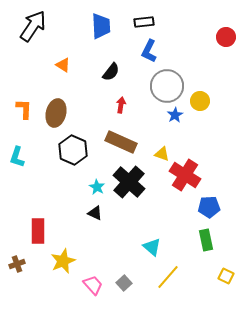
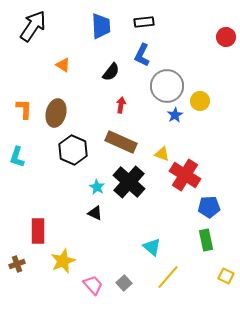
blue L-shape: moved 7 px left, 4 px down
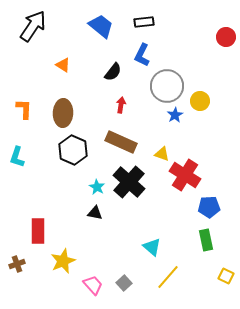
blue trapezoid: rotated 48 degrees counterclockwise
black semicircle: moved 2 px right
brown ellipse: moved 7 px right; rotated 12 degrees counterclockwise
black triangle: rotated 14 degrees counterclockwise
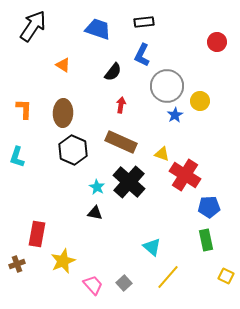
blue trapezoid: moved 3 px left, 3 px down; rotated 20 degrees counterclockwise
red circle: moved 9 px left, 5 px down
red rectangle: moved 1 px left, 3 px down; rotated 10 degrees clockwise
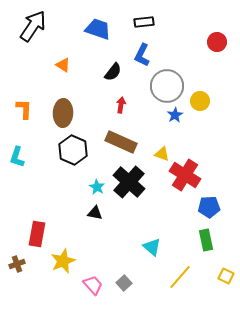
yellow line: moved 12 px right
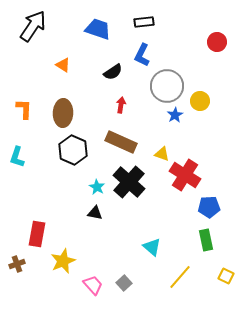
black semicircle: rotated 18 degrees clockwise
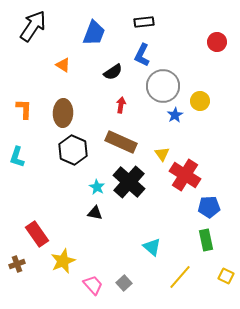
blue trapezoid: moved 4 px left, 4 px down; rotated 92 degrees clockwise
gray circle: moved 4 px left
yellow triangle: rotated 35 degrees clockwise
red rectangle: rotated 45 degrees counterclockwise
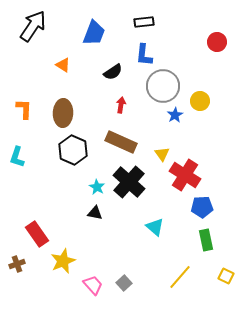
blue L-shape: moved 2 px right; rotated 20 degrees counterclockwise
blue pentagon: moved 7 px left
cyan triangle: moved 3 px right, 20 px up
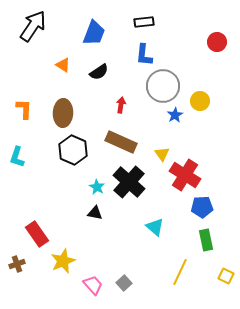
black semicircle: moved 14 px left
yellow line: moved 5 px up; rotated 16 degrees counterclockwise
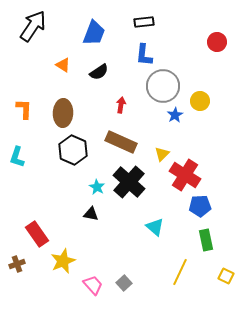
yellow triangle: rotated 21 degrees clockwise
blue pentagon: moved 2 px left, 1 px up
black triangle: moved 4 px left, 1 px down
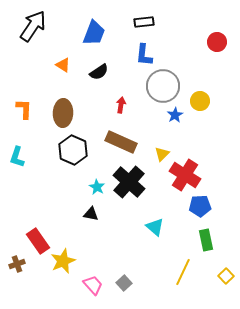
red rectangle: moved 1 px right, 7 px down
yellow line: moved 3 px right
yellow square: rotated 21 degrees clockwise
